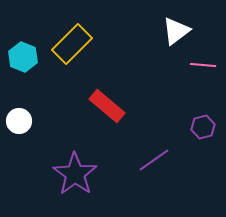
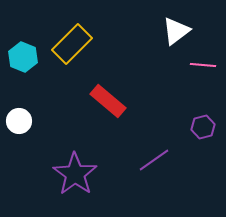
red rectangle: moved 1 px right, 5 px up
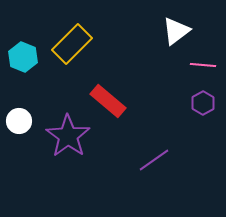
purple hexagon: moved 24 px up; rotated 15 degrees counterclockwise
purple star: moved 7 px left, 38 px up
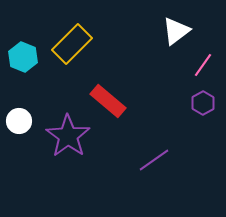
pink line: rotated 60 degrees counterclockwise
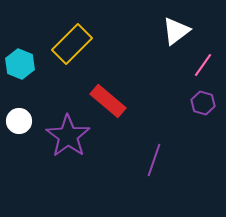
cyan hexagon: moved 3 px left, 7 px down
purple hexagon: rotated 15 degrees counterclockwise
purple line: rotated 36 degrees counterclockwise
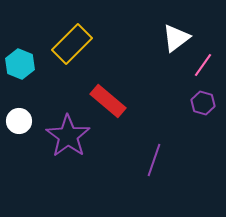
white triangle: moved 7 px down
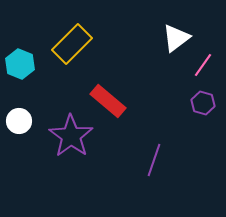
purple star: moved 3 px right
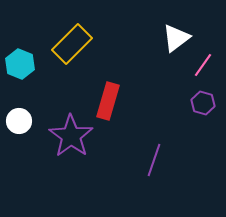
red rectangle: rotated 66 degrees clockwise
